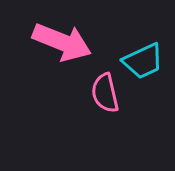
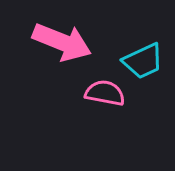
pink semicircle: rotated 114 degrees clockwise
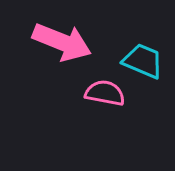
cyan trapezoid: rotated 132 degrees counterclockwise
